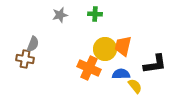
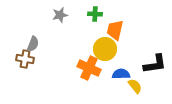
orange trapezoid: moved 8 px left, 16 px up
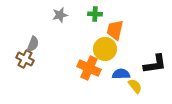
brown cross: rotated 18 degrees clockwise
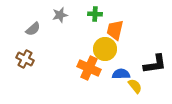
gray semicircle: moved 15 px up; rotated 28 degrees clockwise
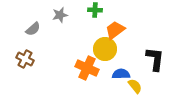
green cross: moved 4 px up
orange trapezoid: rotated 40 degrees clockwise
black L-shape: moved 5 px up; rotated 75 degrees counterclockwise
orange cross: moved 2 px left
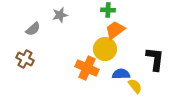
green cross: moved 13 px right
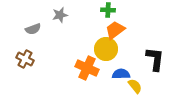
gray semicircle: rotated 21 degrees clockwise
yellow circle: moved 1 px right
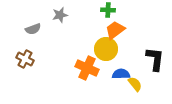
yellow semicircle: moved 2 px up
